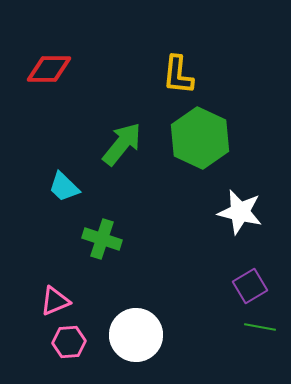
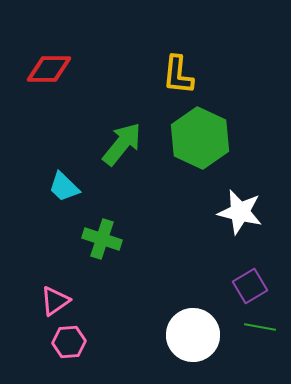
pink triangle: rotated 12 degrees counterclockwise
white circle: moved 57 px right
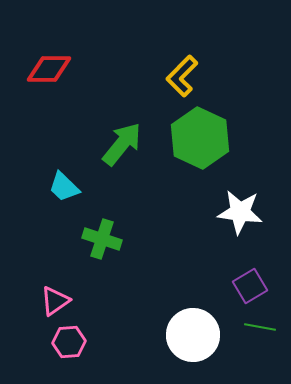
yellow L-shape: moved 4 px right, 1 px down; rotated 39 degrees clockwise
white star: rotated 6 degrees counterclockwise
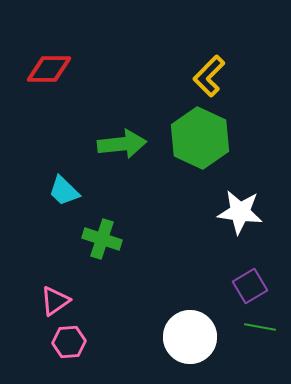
yellow L-shape: moved 27 px right
green arrow: rotated 45 degrees clockwise
cyan trapezoid: moved 4 px down
white circle: moved 3 px left, 2 px down
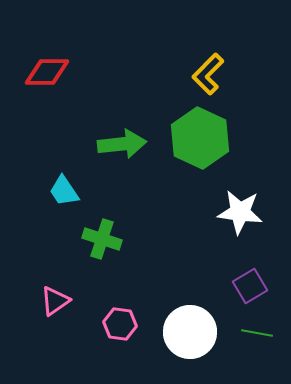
red diamond: moved 2 px left, 3 px down
yellow L-shape: moved 1 px left, 2 px up
cyan trapezoid: rotated 12 degrees clockwise
green line: moved 3 px left, 6 px down
white circle: moved 5 px up
pink hexagon: moved 51 px right, 18 px up; rotated 12 degrees clockwise
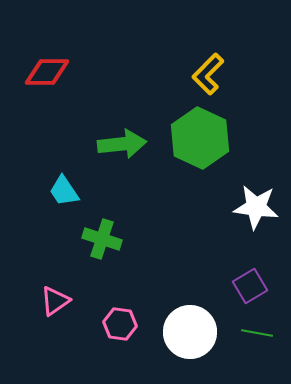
white star: moved 16 px right, 5 px up
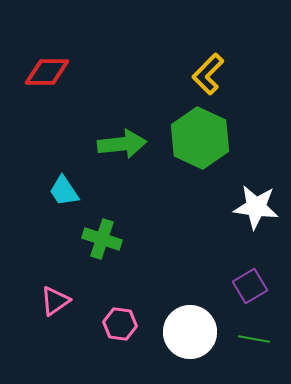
green line: moved 3 px left, 6 px down
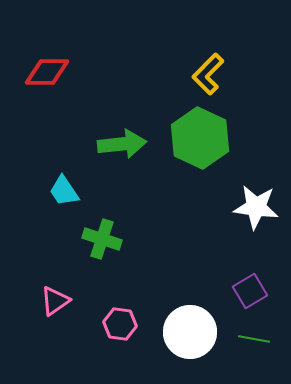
purple square: moved 5 px down
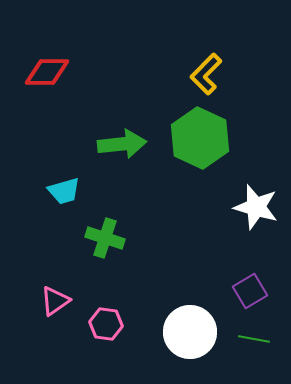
yellow L-shape: moved 2 px left
cyan trapezoid: rotated 72 degrees counterclockwise
white star: rotated 9 degrees clockwise
green cross: moved 3 px right, 1 px up
pink hexagon: moved 14 px left
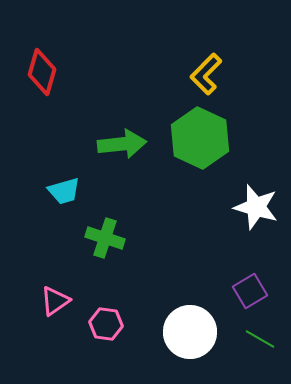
red diamond: moved 5 px left; rotated 75 degrees counterclockwise
green line: moved 6 px right; rotated 20 degrees clockwise
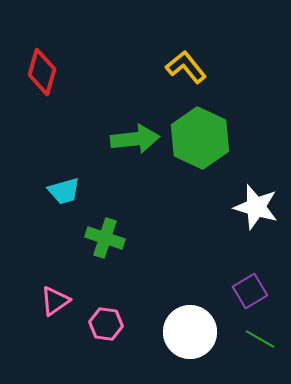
yellow L-shape: moved 20 px left, 7 px up; rotated 96 degrees clockwise
green arrow: moved 13 px right, 5 px up
